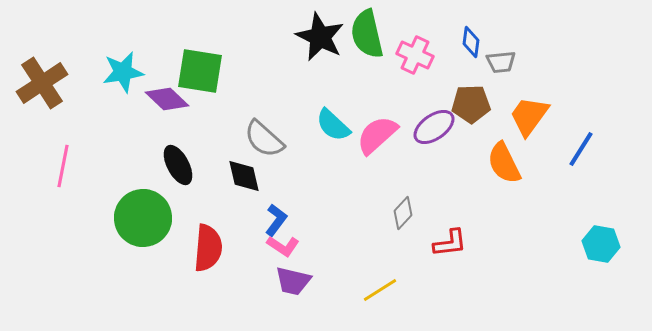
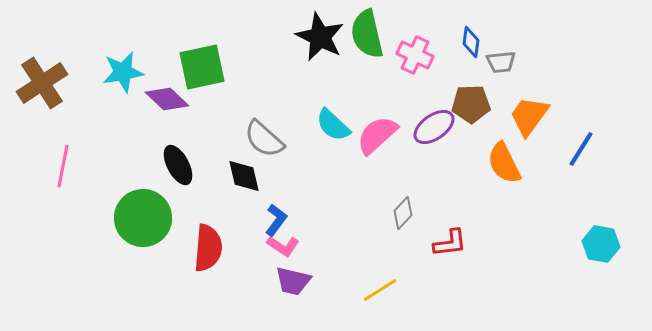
green square: moved 2 px right, 4 px up; rotated 21 degrees counterclockwise
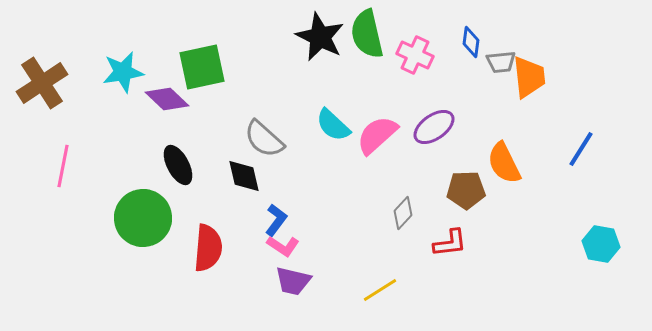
brown pentagon: moved 5 px left, 86 px down
orange trapezoid: moved 39 px up; rotated 138 degrees clockwise
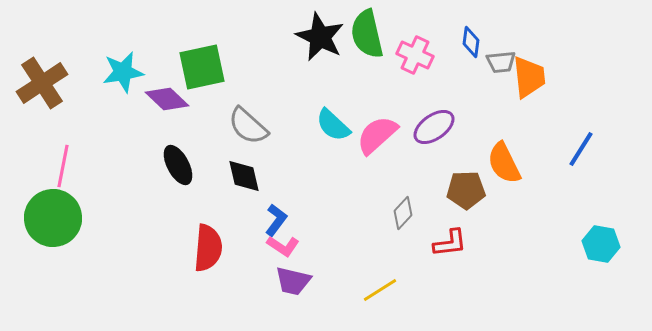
gray semicircle: moved 16 px left, 13 px up
green circle: moved 90 px left
